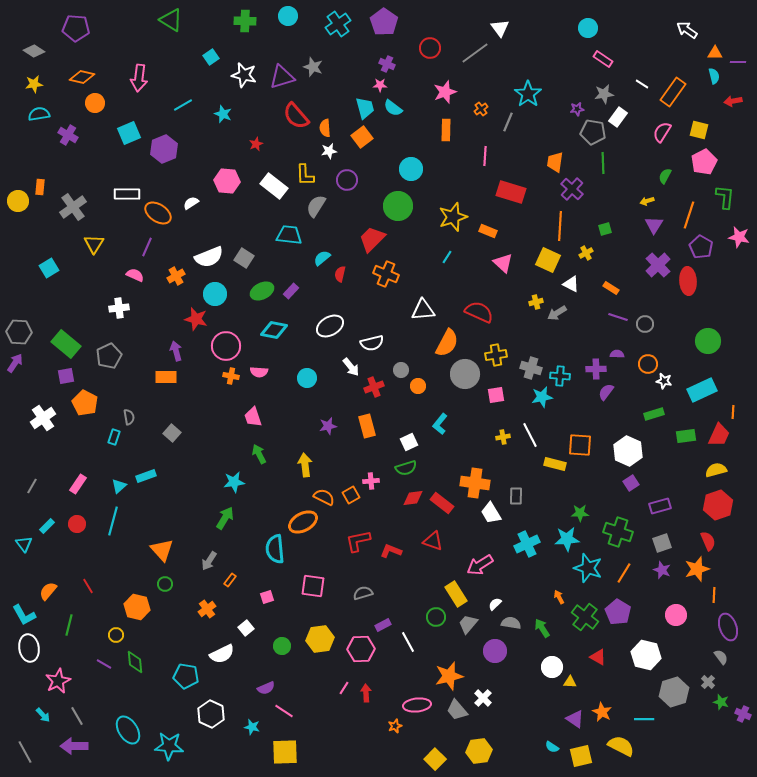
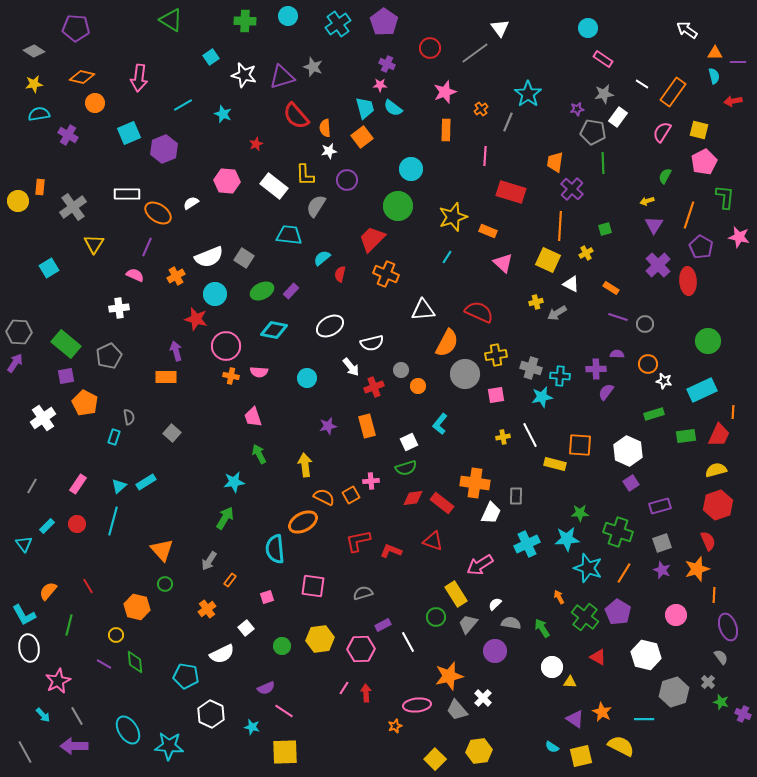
cyan rectangle at (146, 476): moved 6 px down; rotated 12 degrees counterclockwise
white trapezoid at (491, 513): rotated 125 degrees counterclockwise
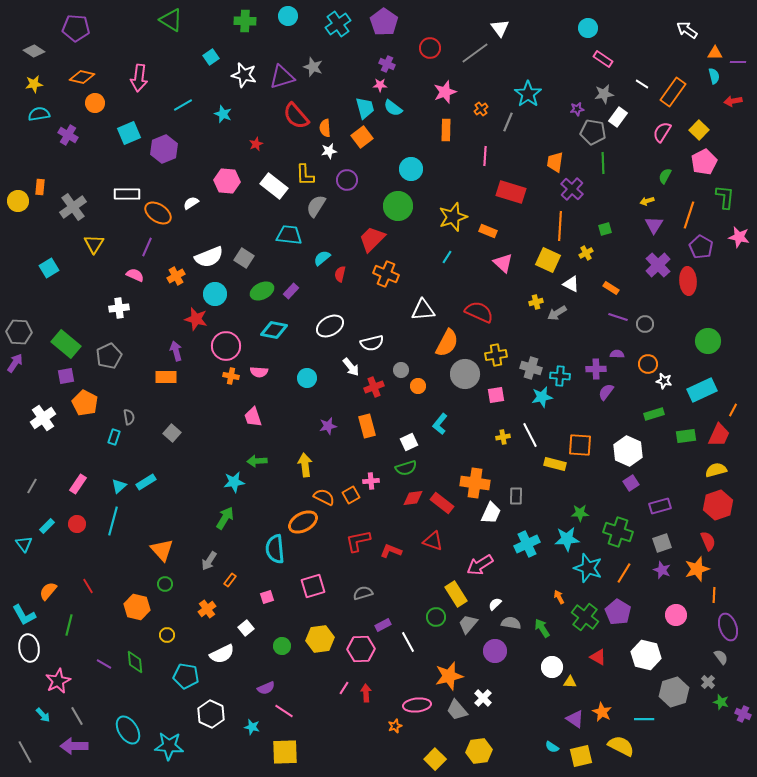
yellow square at (699, 130): rotated 30 degrees clockwise
orange line at (733, 412): moved 2 px up; rotated 24 degrees clockwise
green arrow at (259, 454): moved 2 px left, 7 px down; rotated 66 degrees counterclockwise
pink square at (313, 586): rotated 25 degrees counterclockwise
yellow circle at (116, 635): moved 51 px right
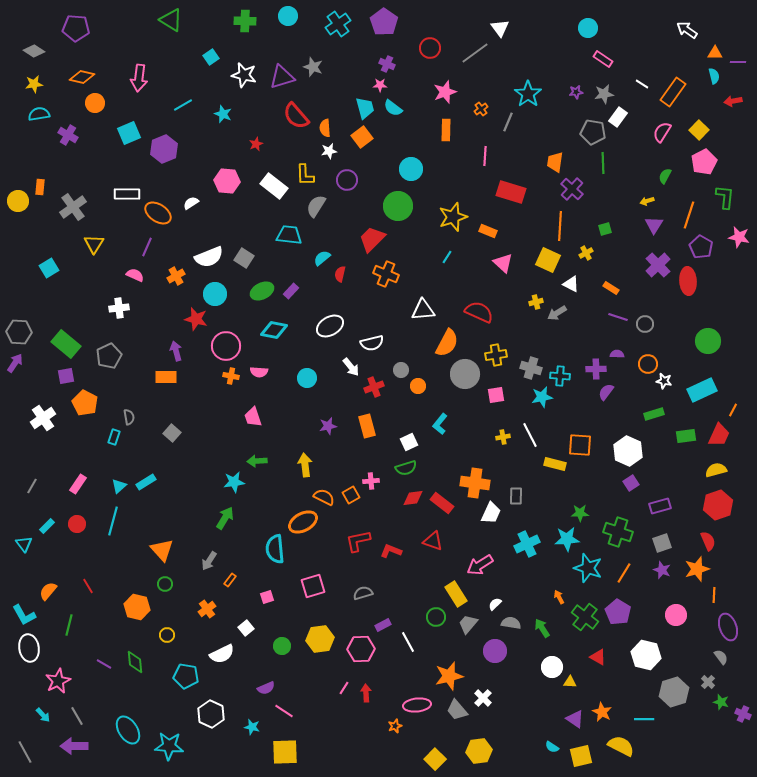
purple star at (577, 109): moved 1 px left, 17 px up
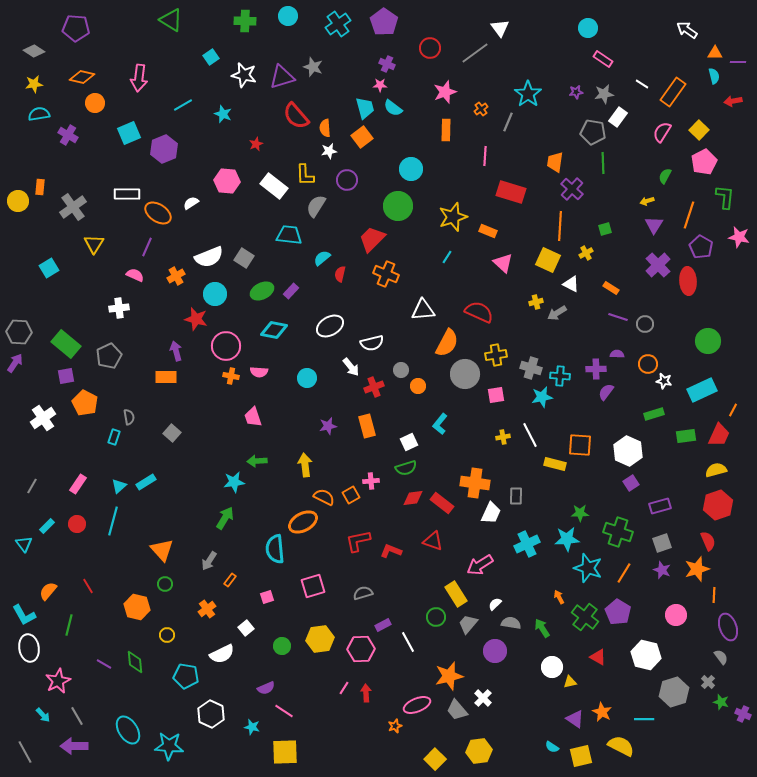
yellow triangle at (570, 682): rotated 16 degrees counterclockwise
pink ellipse at (417, 705): rotated 16 degrees counterclockwise
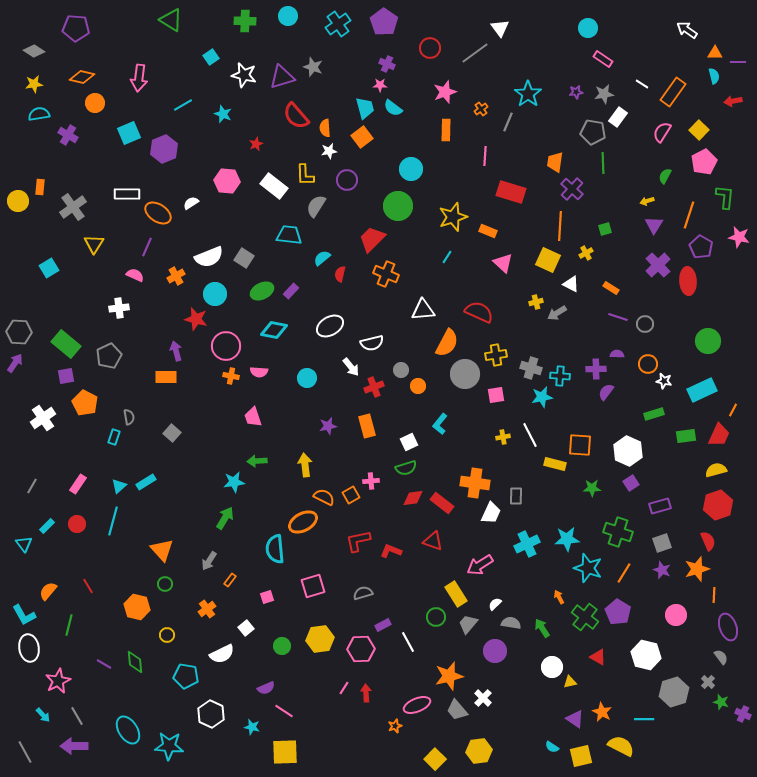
green star at (580, 513): moved 12 px right, 25 px up
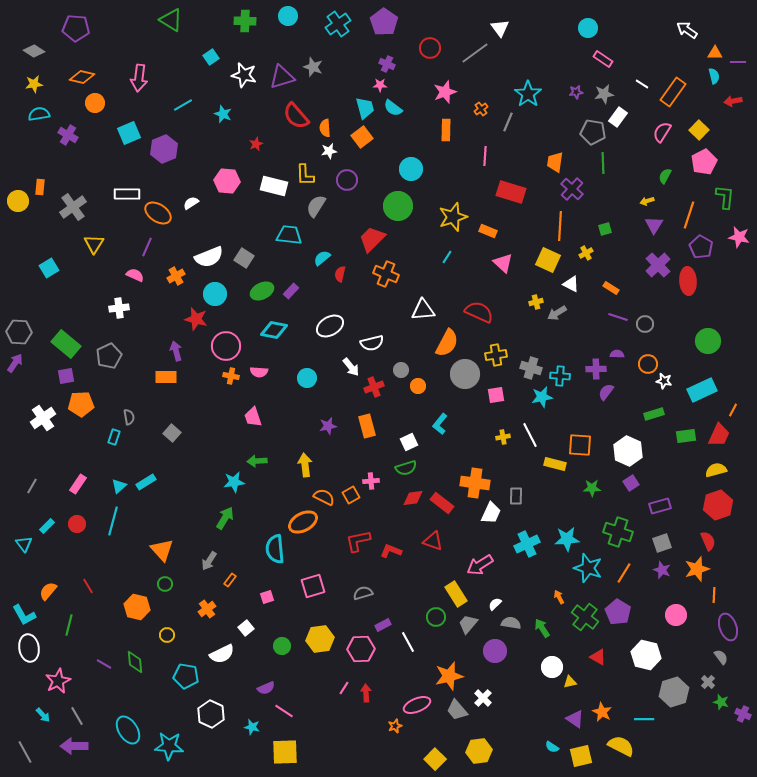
white rectangle at (274, 186): rotated 24 degrees counterclockwise
orange pentagon at (85, 403): moved 4 px left, 1 px down; rotated 30 degrees counterclockwise
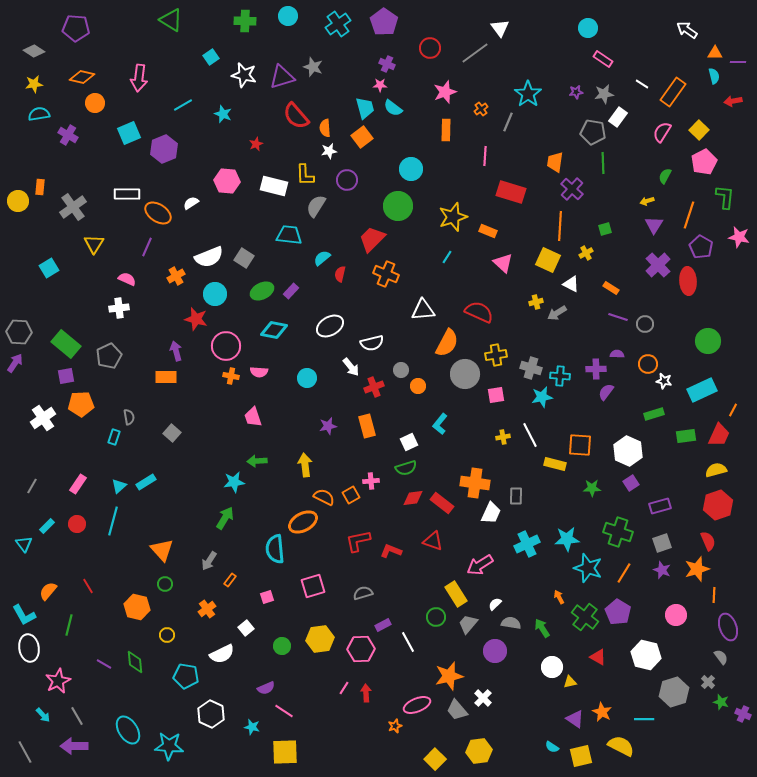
pink semicircle at (135, 275): moved 8 px left, 4 px down
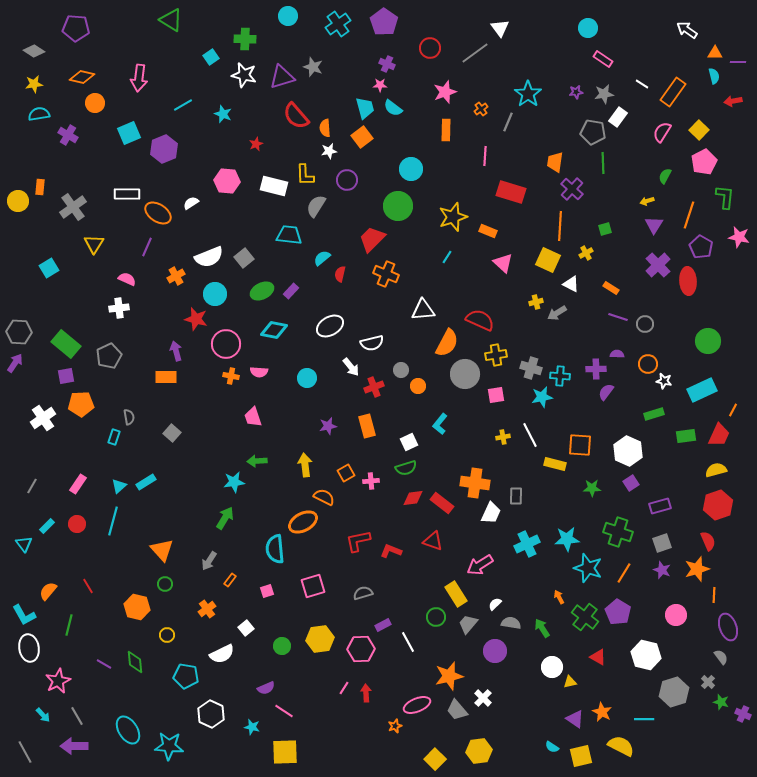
green cross at (245, 21): moved 18 px down
gray square at (244, 258): rotated 18 degrees clockwise
red semicircle at (479, 312): moved 1 px right, 8 px down
pink circle at (226, 346): moved 2 px up
orange square at (351, 495): moved 5 px left, 22 px up
pink square at (267, 597): moved 6 px up
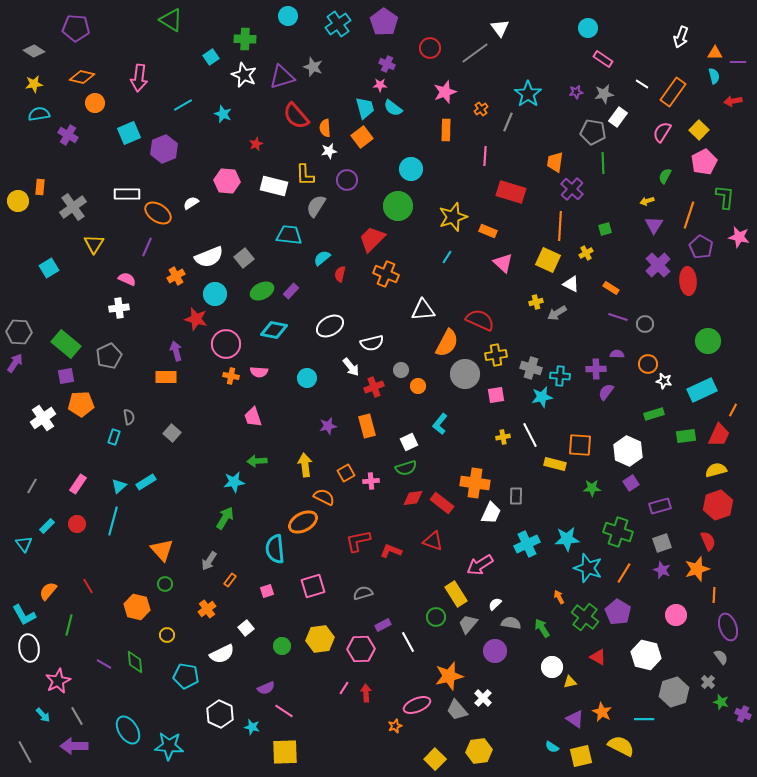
white arrow at (687, 30): moved 6 px left, 7 px down; rotated 105 degrees counterclockwise
white star at (244, 75): rotated 10 degrees clockwise
white hexagon at (211, 714): moved 9 px right
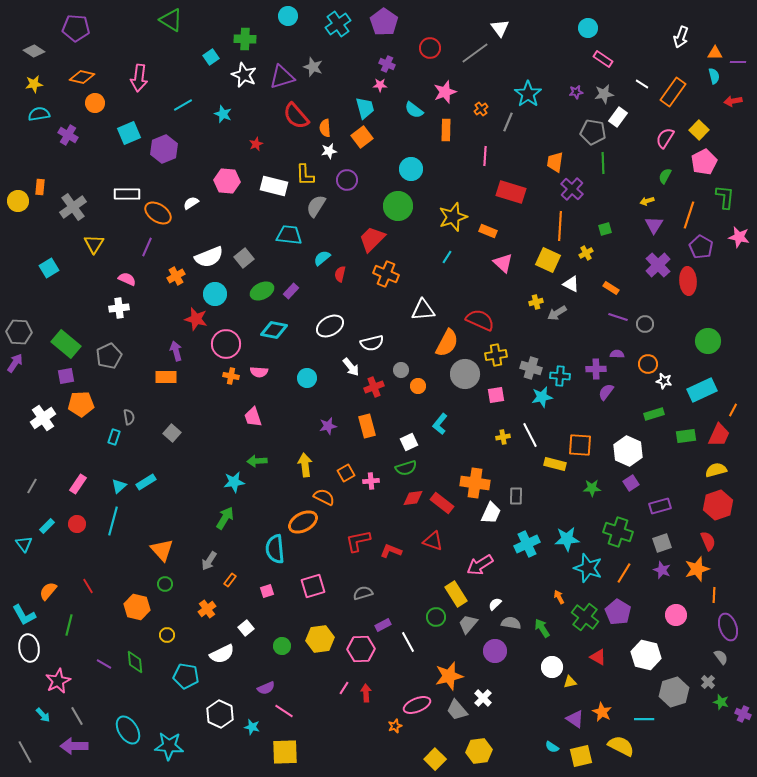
cyan semicircle at (393, 108): moved 21 px right, 2 px down
pink semicircle at (662, 132): moved 3 px right, 6 px down
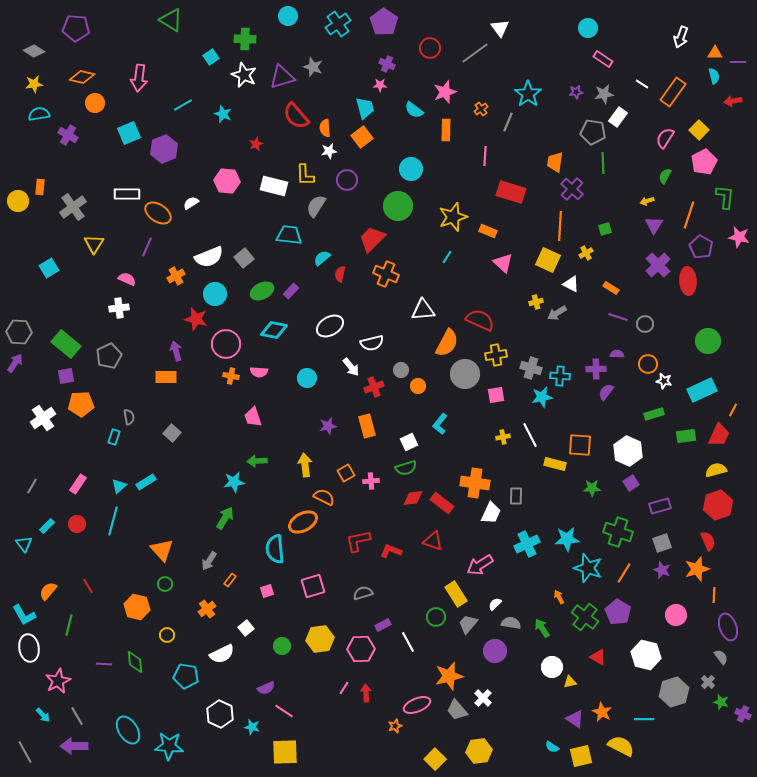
purple line at (104, 664): rotated 28 degrees counterclockwise
